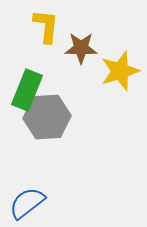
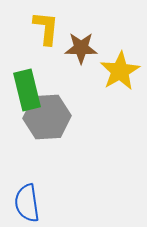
yellow L-shape: moved 2 px down
yellow star: rotated 12 degrees counterclockwise
green rectangle: rotated 36 degrees counterclockwise
blue semicircle: rotated 60 degrees counterclockwise
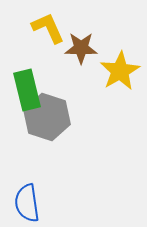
yellow L-shape: moved 2 px right; rotated 30 degrees counterclockwise
gray hexagon: rotated 21 degrees clockwise
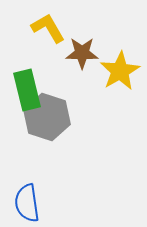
yellow L-shape: rotated 6 degrees counterclockwise
brown star: moved 1 px right, 5 px down
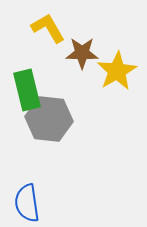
yellow star: moved 3 px left
gray hexagon: moved 2 px right, 2 px down; rotated 12 degrees counterclockwise
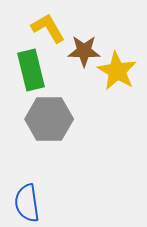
brown star: moved 2 px right, 2 px up
yellow star: rotated 12 degrees counterclockwise
green rectangle: moved 4 px right, 20 px up
gray hexagon: rotated 6 degrees counterclockwise
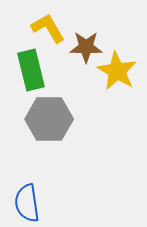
brown star: moved 2 px right, 4 px up
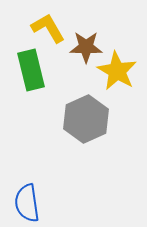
gray hexagon: moved 37 px right; rotated 24 degrees counterclockwise
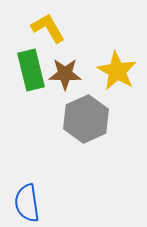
brown star: moved 21 px left, 27 px down
